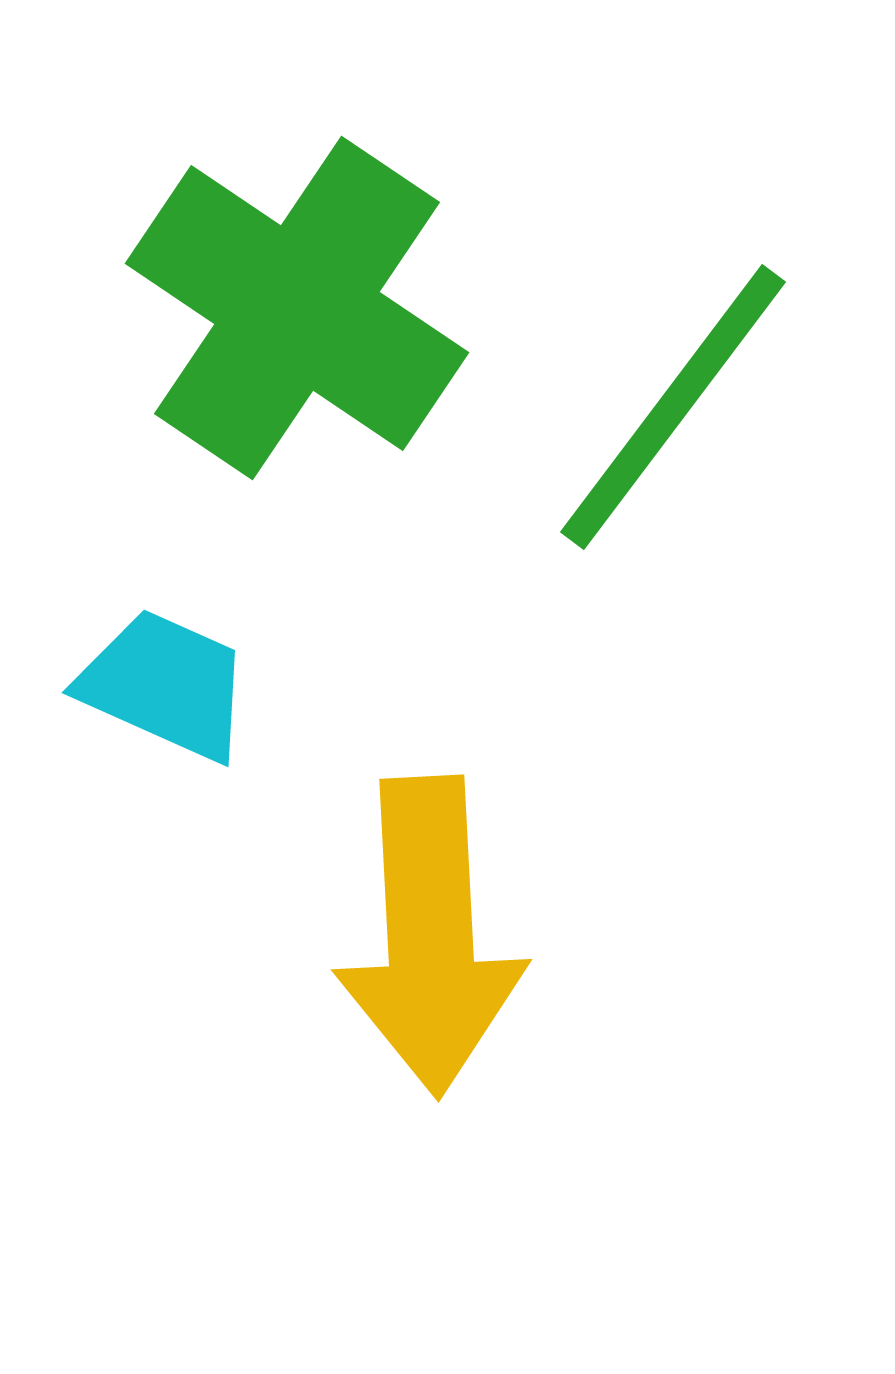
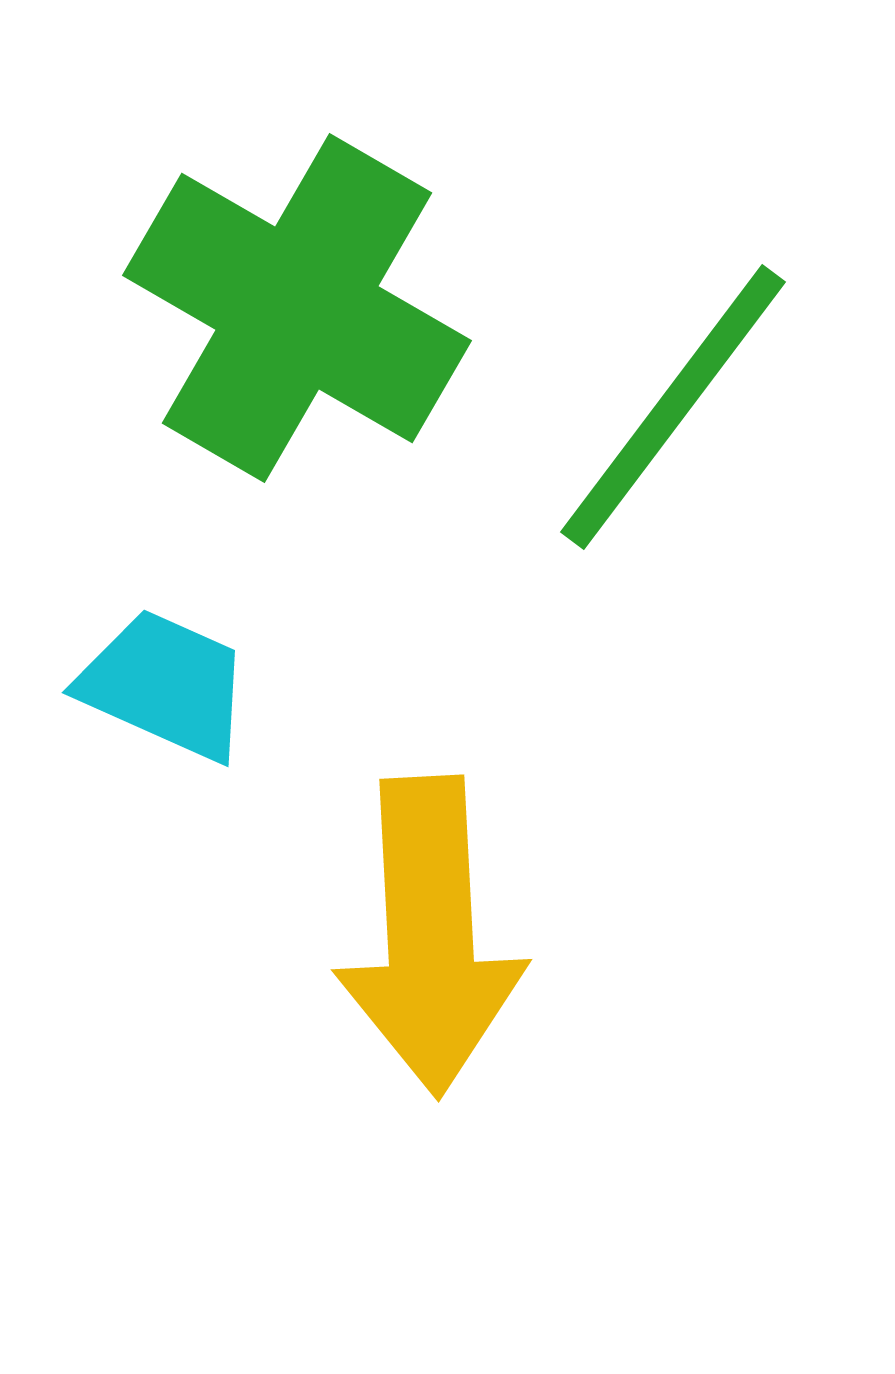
green cross: rotated 4 degrees counterclockwise
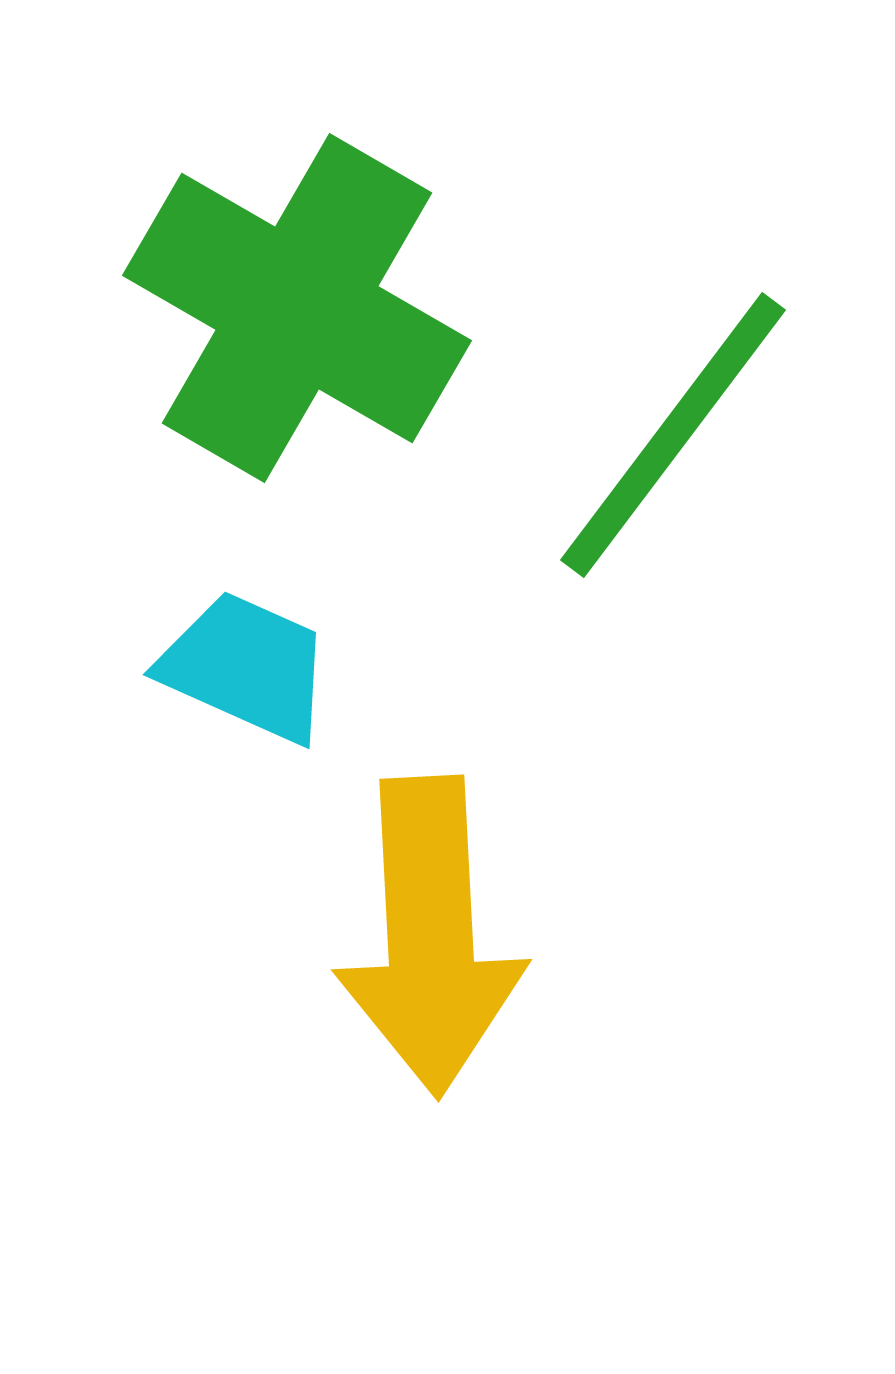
green line: moved 28 px down
cyan trapezoid: moved 81 px right, 18 px up
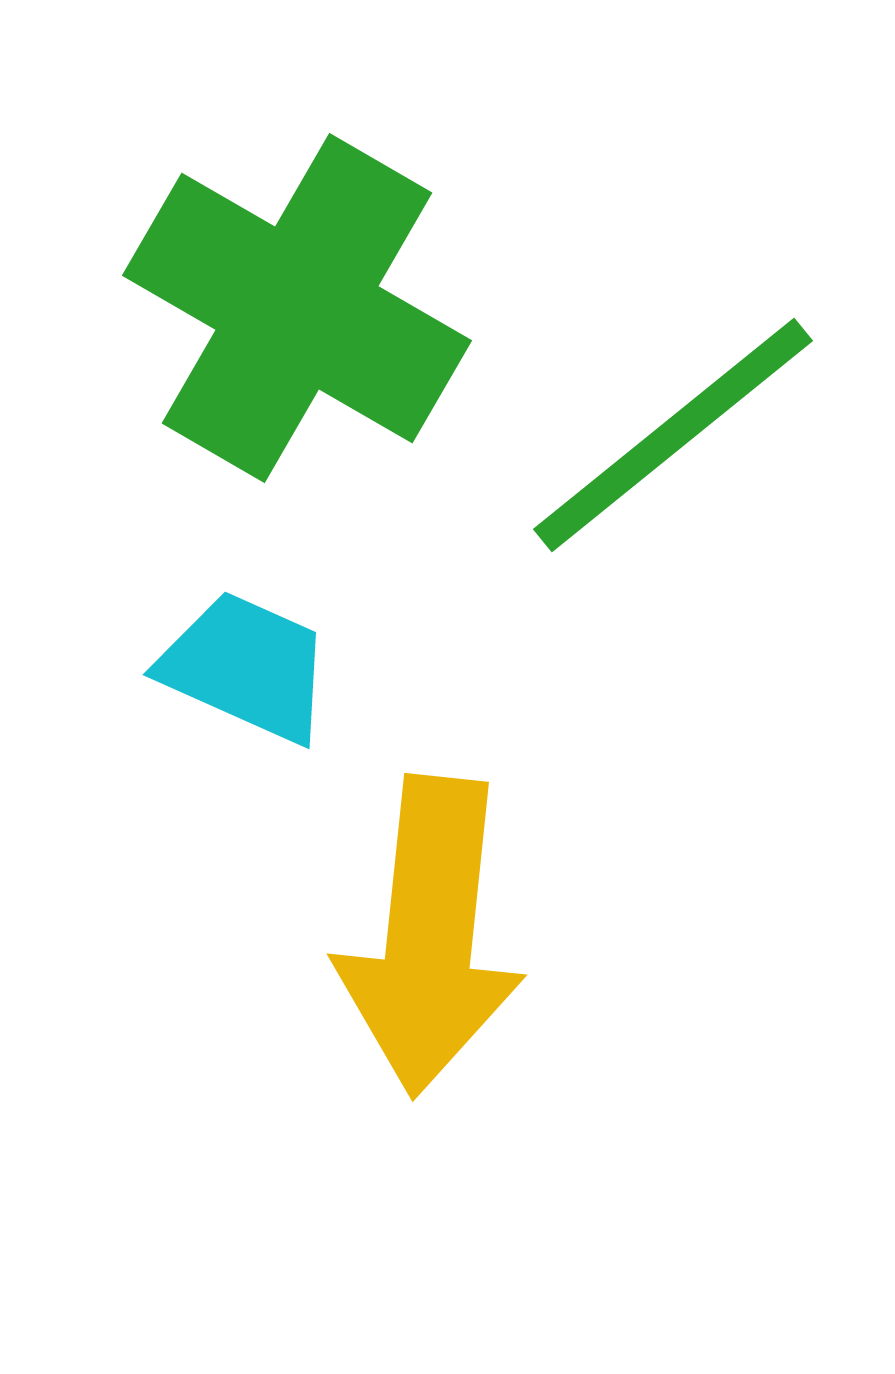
green line: rotated 14 degrees clockwise
yellow arrow: rotated 9 degrees clockwise
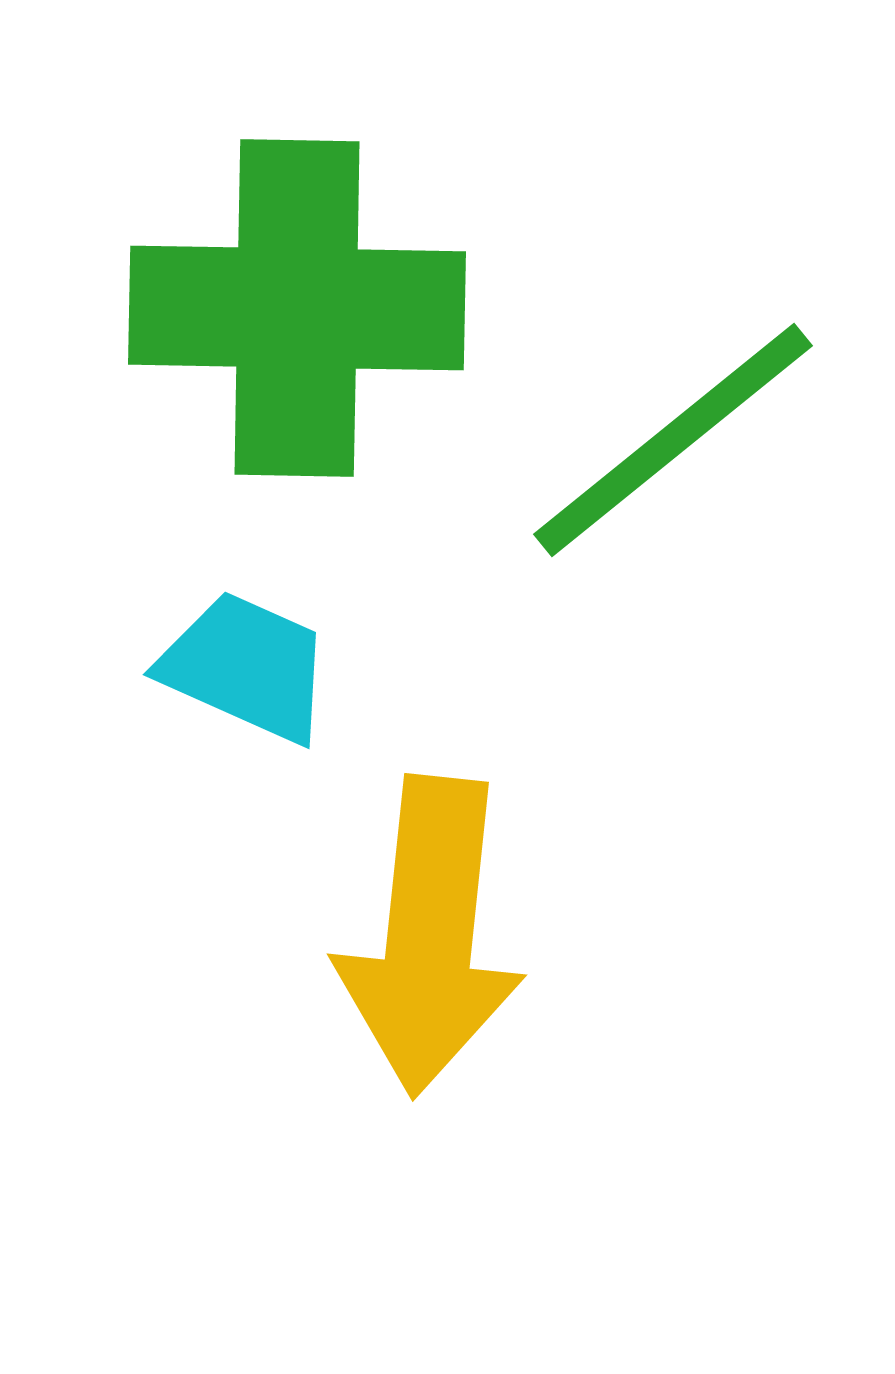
green cross: rotated 29 degrees counterclockwise
green line: moved 5 px down
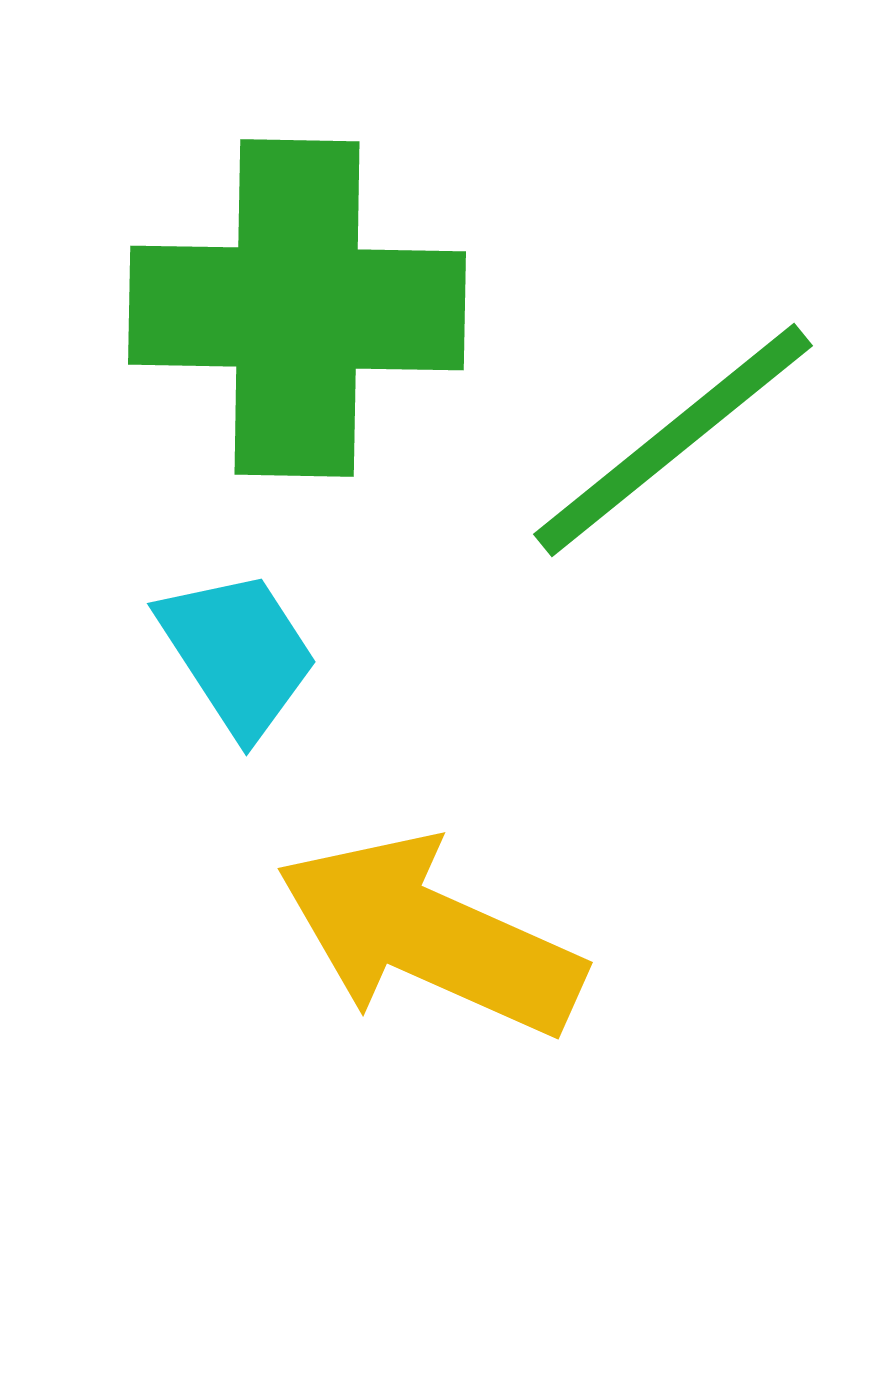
cyan trapezoid: moved 8 px left, 14 px up; rotated 33 degrees clockwise
yellow arrow: rotated 108 degrees clockwise
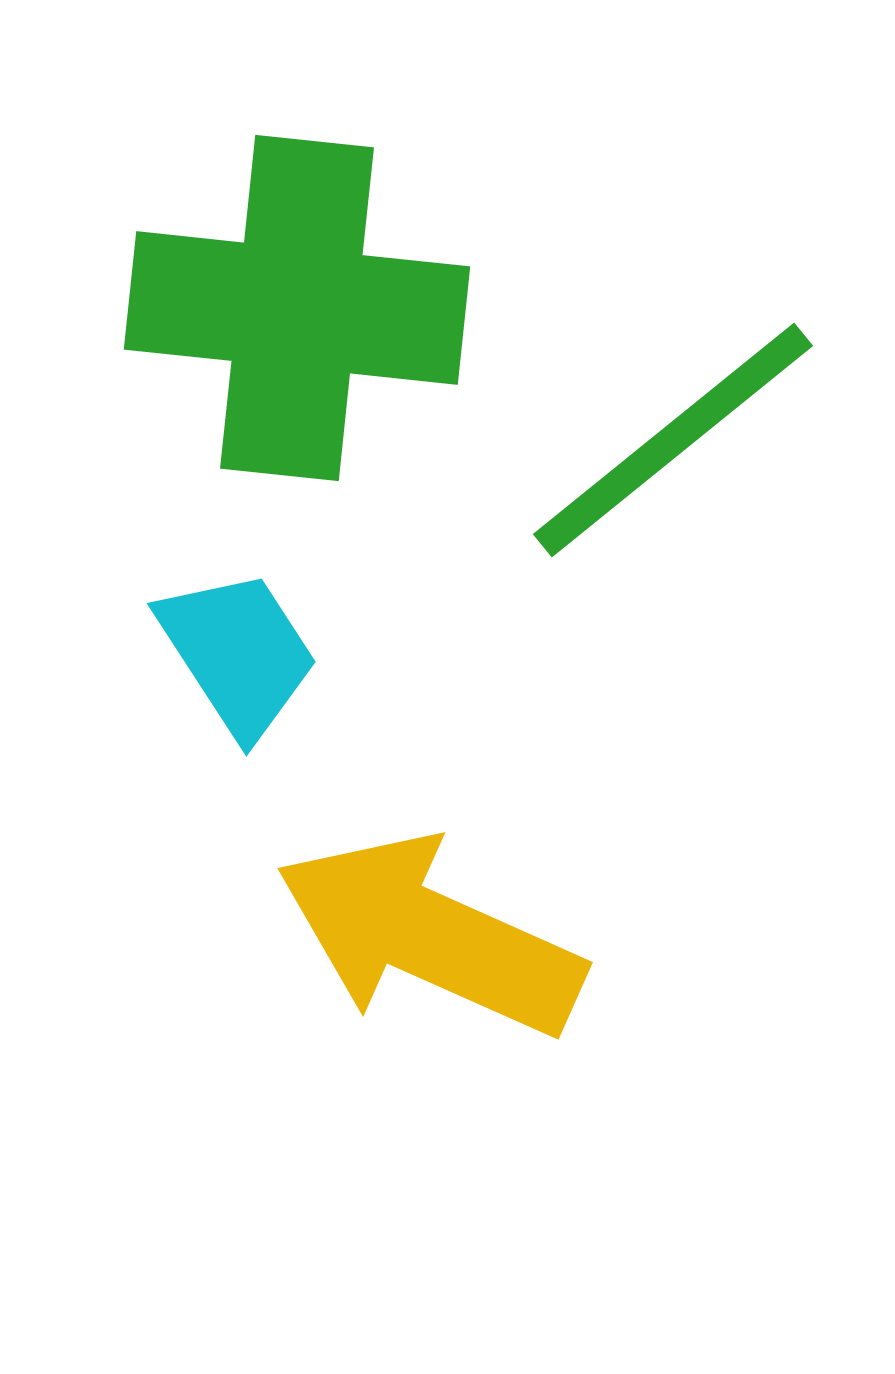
green cross: rotated 5 degrees clockwise
